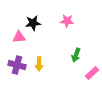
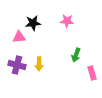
pink rectangle: rotated 64 degrees counterclockwise
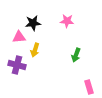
yellow arrow: moved 4 px left, 14 px up; rotated 16 degrees clockwise
pink rectangle: moved 3 px left, 14 px down
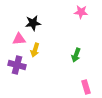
pink star: moved 14 px right, 9 px up
pink triangle: moved 2 px down
pink rectangle: moved 3 px left
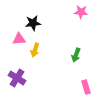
purple cross: moved 13 px down; rotated 18 degrees clockwise
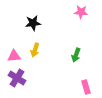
pink triangle: moved 5 px left, 17 px down
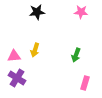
black star: moved 4 px right, 11 px up
pink rectangle: moved 1 px left, 4 px up; rotated 32 degrees clockwise
